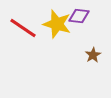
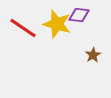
purple diamond: moved 1 px up
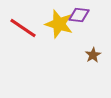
yellow star: moved 2 px right
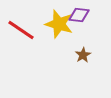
red line: moved 2 px left, 2 px down
brown star: moved 10 px left
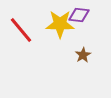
yellow star: moved 1 px right; rotated 16 degrees counterclockwise
red line: rotated 16 degrees clockwise
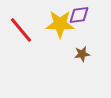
purple diamond: rotated 15 degrees counterclockwise
brown star: moved 1 px left, 1 px up; rotated 21 degrees clockwise
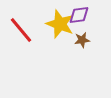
yellow star: rotated 20 degrees clockwise
brown star: moved 14 px up
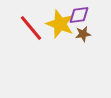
red line: moved 10 px right, 2 px up
brown star: moved 1 px right, 6 px up
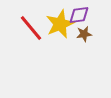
yellow star: rotated 28 degrees clockwise
brown star: moved 1 px right
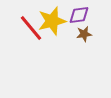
yellow star: moved 8 px left, 3 px up; rotated 8 degrees clockwise
